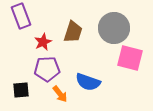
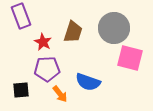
red star: rotated 18 degrees counterclockwise
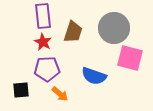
purple rectangle: moved 22 px right; rotated 15 degrees clockwise
blue semicircle: moved 6 px right, 6 px up
orange arrow: rotated 12 degrees counterclockwise
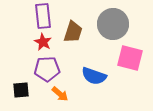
gray circle: moved 1 px left, 4 px up
